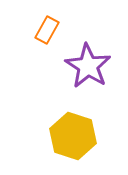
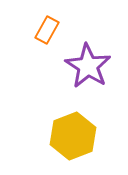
yellow hexagon: rotated 21 degrees clockwise
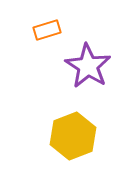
orange rectangle: rotated 44 degrees clockwise
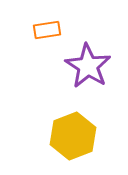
orange rectangle: rotated 8 degrees clockwise
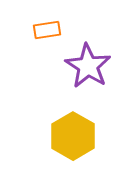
yellow hexagon: rotated 9 degrees counterclockwise
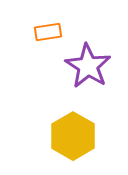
orange rectangle: moved 1 px right, 2 px down
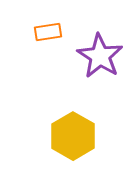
purple star: moved 12 px right, 10 px up
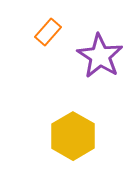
orange rectangle: rotated 40 degrees counterclockwise
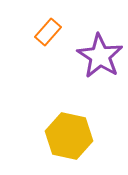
yellow hexagon: moved 4 px left; rotated 18 degrees counterclockwise
